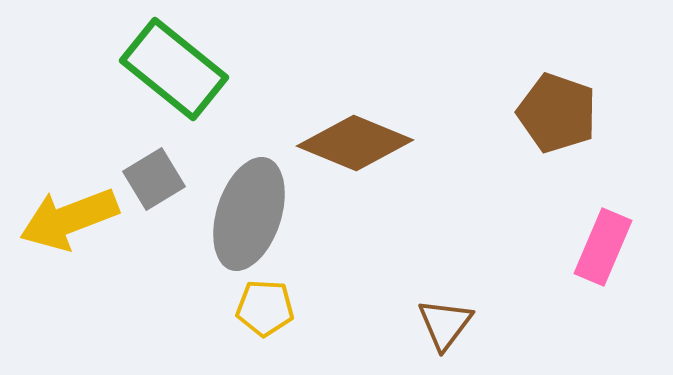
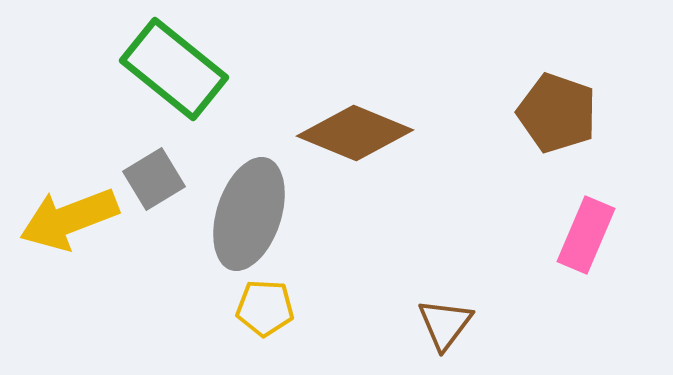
brown diamond: moved 10 px up
pink rectangle: moved 17 px left, 12 px up
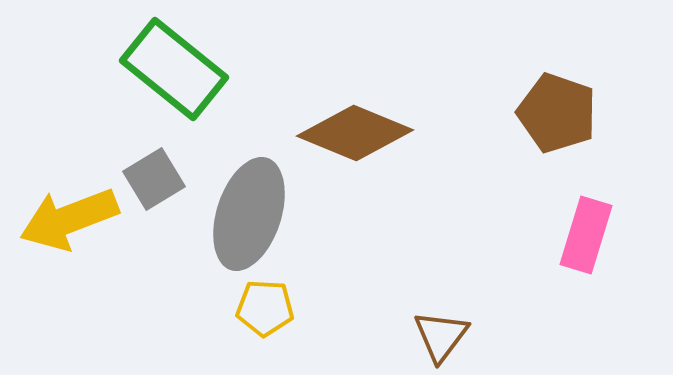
pink rectangle: rotated 6 degrees counterclockwise
brown triangle: moved 4 px left, 12 px down
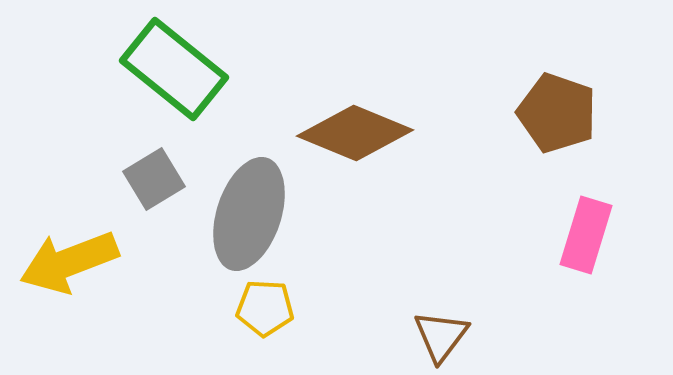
yellow arrow: moved 43 px down
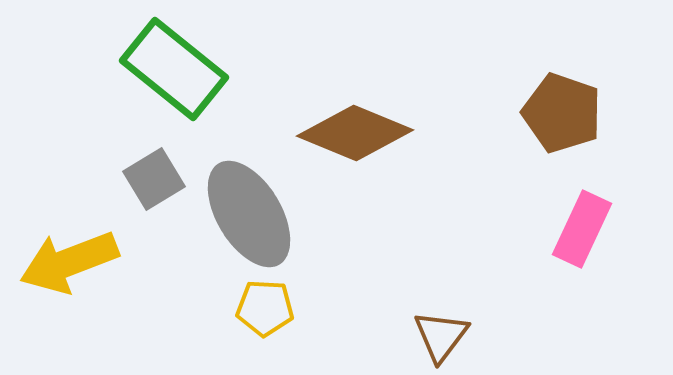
brown pentagon: moved 5 px right
gray ellipse: rotated 49 degrees counterclockwise
pink rectangle: moved 4 px left, 6 px up; rotated 8 degrees clockwise
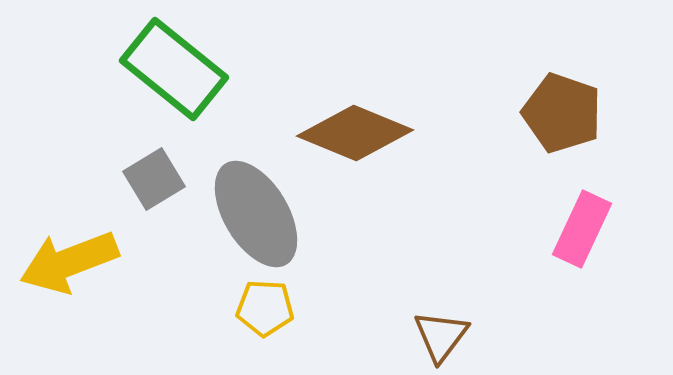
gray ellipse: moved 7 px right
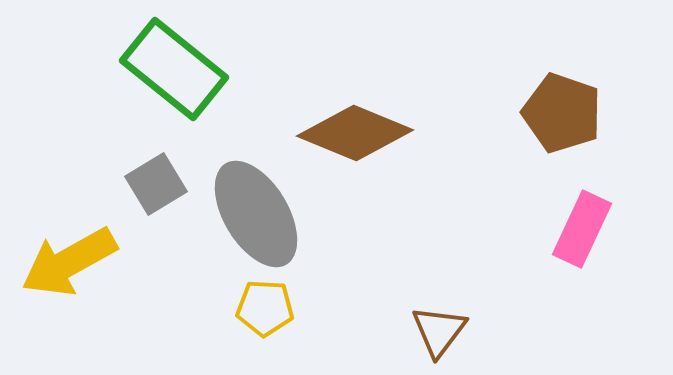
gray square: moved 2 px right, 5 px down
yellow arrow: rotated 8 degrees counterclockwise
brown triangle: moved 2 px left, 5 px up
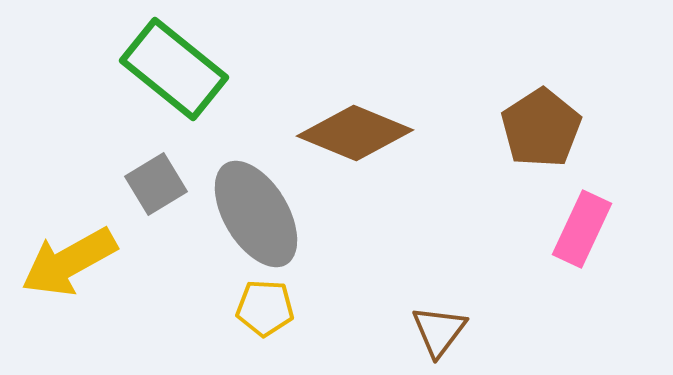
brown pentagon: moved 21 px left, 15 px down; rotated 20 degrees clockwise
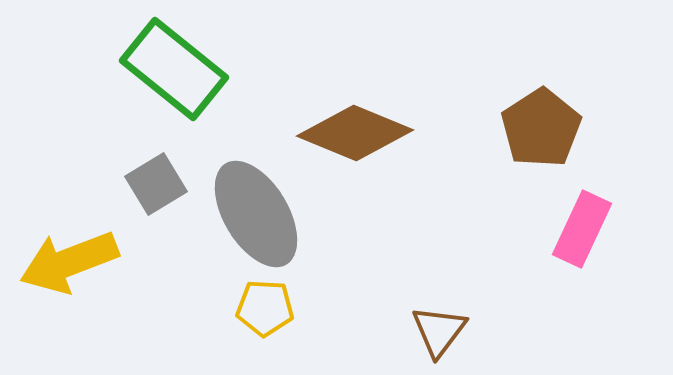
yellow arrow: rotated 8 degrees clockwise
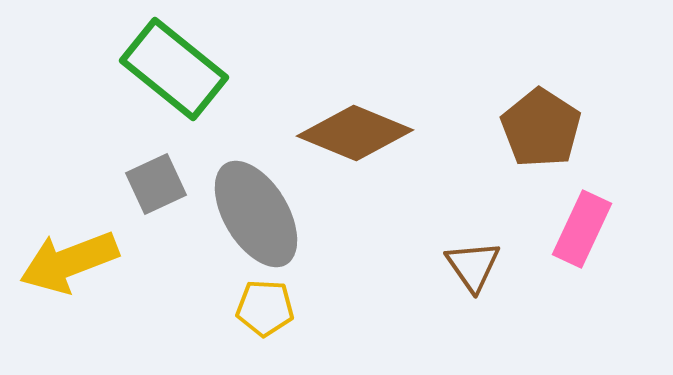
brown pentagon: rotated 6 degrees counterclockwise
gray square: rotated 6 degrees clockwise
brown triangle: moved 34 px right, 65 px up; rotated 12 degrees counterclockwise
